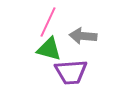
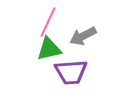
gray arrow: rotated 32 degrees counterclockwise
green triangle: rotated 28 degrees counterclockwise
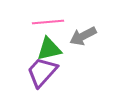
pink line: rotated 60 degrees clockwise
purple trapezoid: moved 29 px left; rotated 136 degrees clockwise
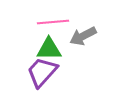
pink line: moved 5 px right
green triangle: rotated 12 degrees clockwise
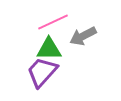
pink line: rotated 20 degrees counterclockwise
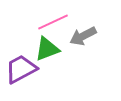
green triangle: moved 2 px left; rotated 20 degrees counterclockwise
purple trapezoid: moved 21 px left, 3 px up; rotated 20 degrees clockwise
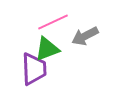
gray arrow: moved 2 px right
purple trapezoid: moved 13 px right; rotated 116 degrees clockwise
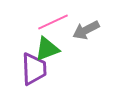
gray arrow: moved 1 px right, 6 px up
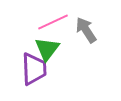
gray arrow: rotated 84 degrees clockwise
green triangle: rotated 32 degrees counterclockwise
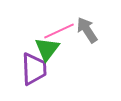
pink line: moved 6 px right, 9 px down
gray arrow: moved 1 px right
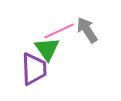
green triangle: rotated 12 degrees counterclockwise
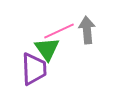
gray arrow: rotated 28 degrees clockwise
